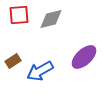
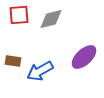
brown rectangle: rotated 42 degrees clockwise
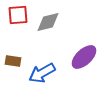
red square: moved 1 px left
gray diamond: moved 3 px left, 3 px down
blue arrow: moved 2 px right, 2 px down
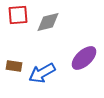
purple ellipse: moved 1 px down
brown rectangle: moved 1 px right, 5 px down
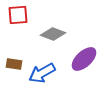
gray diamond: moved 5 px right, 12 px down; rotated 35 degrees clockwise
purple ellipse: moved 1 px down
brown rectangle: moved 2 px up
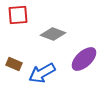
brown rectangle: rotated 14 degrees clockwise
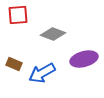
purple ellipse: rotated 28 degrees clockwise
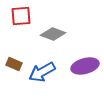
red square: moved 3 px right, 1 px down
purple ellipse: moved 1 px right, 7 px down
blue arrow: moved 1 px up
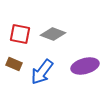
red square: moved 1 px left, 18 px down; rotated 15 degrees clockwise
blue arrow: rotated 24 degrees counterclockwise
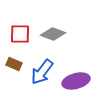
red square: rotated 10 degrees counterclockwise
purple ellipse: moved 9 px left, 15 px down
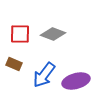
blue arrow: moved 2 px right, 3 px down
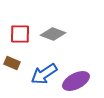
brown rectangle: moved 2 px left, 1 px up
blue arrow: moved 1 px up; rotated 20 degrees clockwise
purple ellipse: rotated 12 degrees counterclockwise
